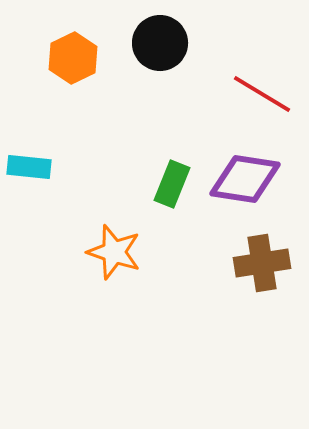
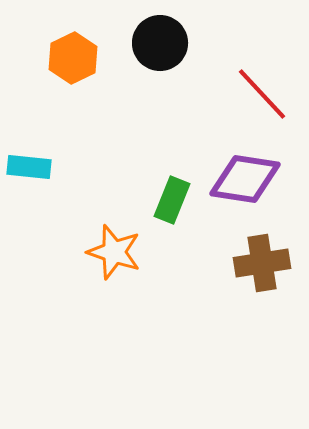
red line: rotated 16 degrees clockwise
green rectangle: moved 16 px down
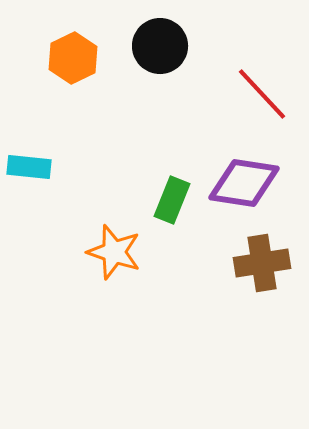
black circle: moved 3 px down
purple diamond: moved 1 px left, 4 px down
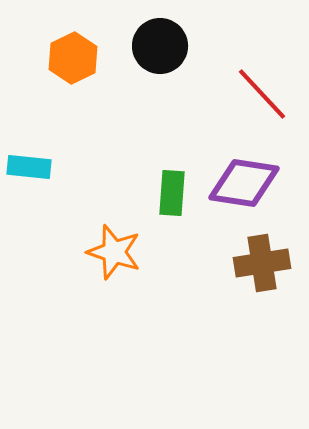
green rectangle: moved 7 px up; rotated 18 degrees counterclockwise
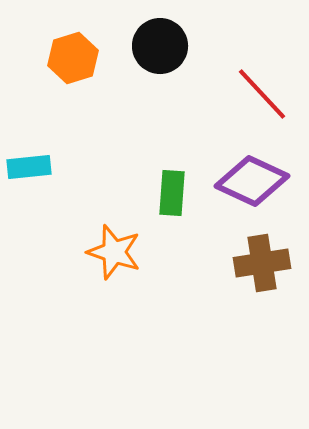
orange hexagon: rotated 9 degrees clockwise
cyan rectangle: rotated 12 degrees counterclockwise
purple diamond: moved 8 px right, 2 px up; rotated 16 degrees clockwise
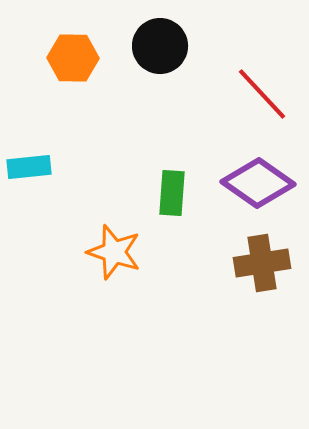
orange hexagon: rotated 18 degrees clockwise
purple diamond: moved 6 px right, 2 px down; rotated 10 degrees clockwise
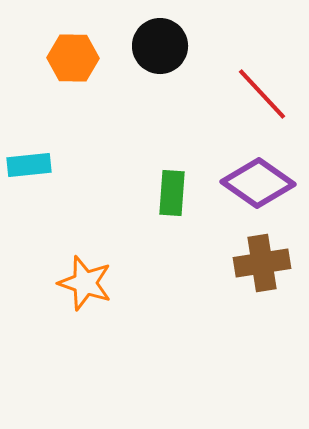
cyan rectangle: moved 2 px up
orange star: moved 29 px left, 31 px down
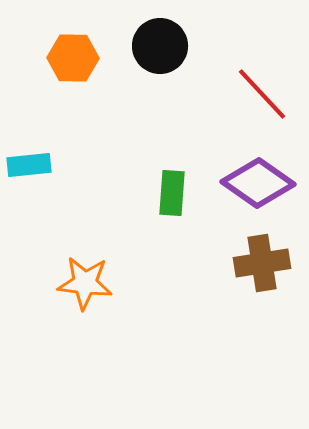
orange star: rotated 12 degrees counterclockwise
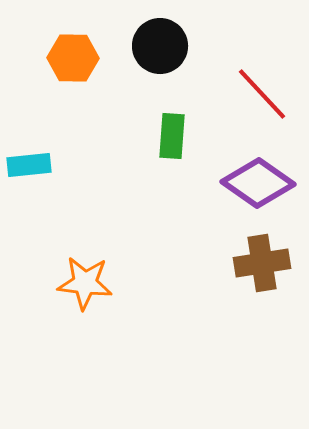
green rectangle: moved 57 px up
